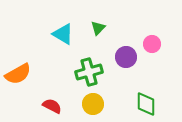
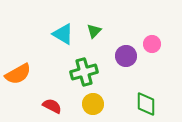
green triangle: moved 4 px left, 3 px down
purple circle: moved 1 px up
green cross: moved 5 px left
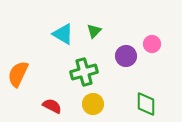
orange semicircle: rotated 144 degrees clockwise
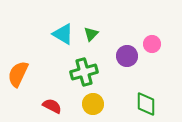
green triangle: moved 3 px left, 3 px down
purple circle: moved 1 px right
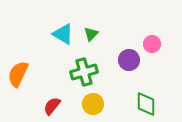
purple circle: moved 2 px right, 4 px down
red semicircle: rotated 78 degrees counterclockwise
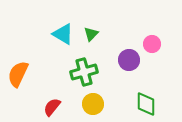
red semicircle: moved 1 px down
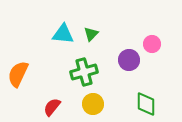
cyan triangle: rotated 25 degrees counterclockwise
